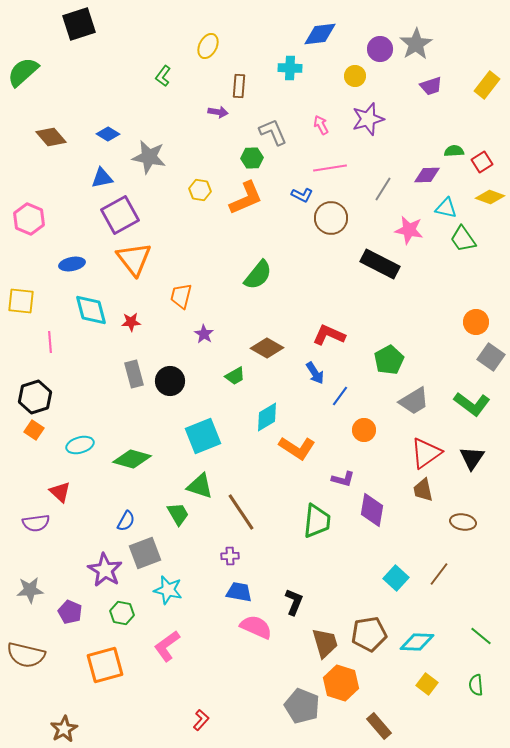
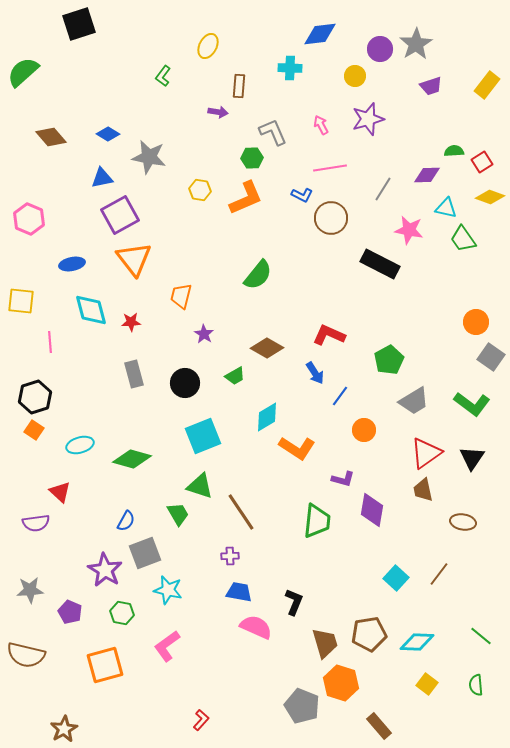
black circle at (170, 381): moved 15 px right, 2 px down
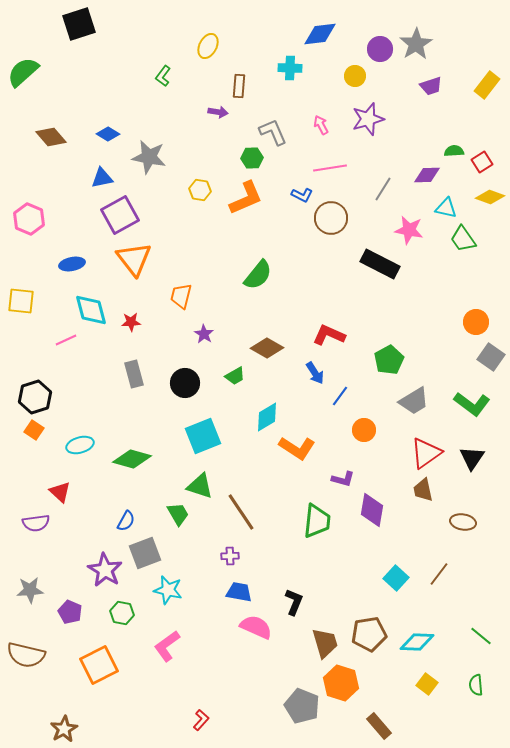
pink line at (50, 342): moved 16 px right, 2 px up; rotated 70 degrees clockwise
orange square at (105, 665): moved 6 px left; rotated 12 degrees counterclockwise
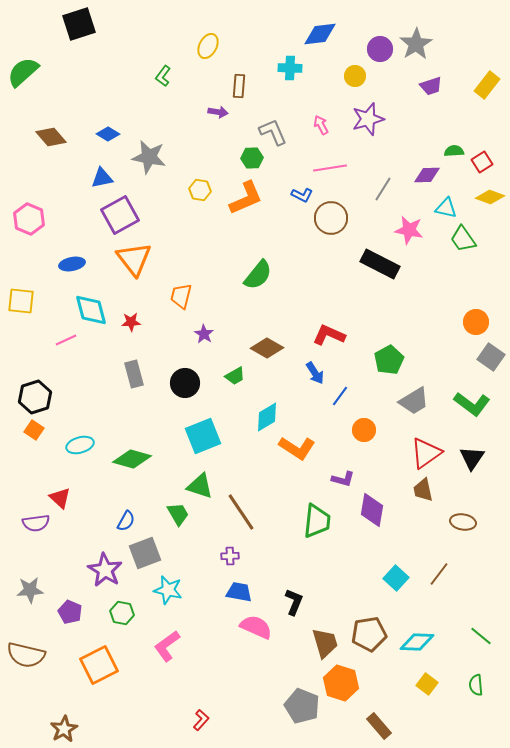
red triangle at (60, 492): moved 6 px down
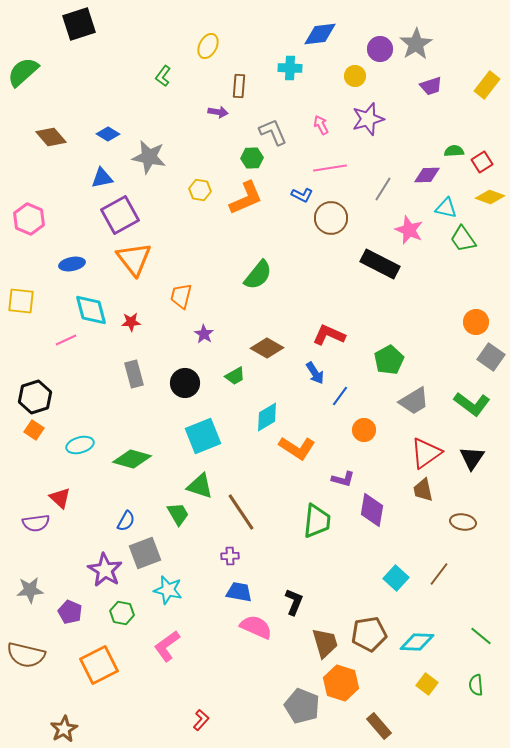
pink star at (409, 230): rotated 12 degrees clockwise
